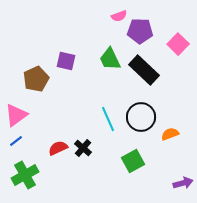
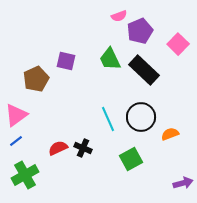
purple pentagon: rotated 25 degrees counterclockwise
black cross: rotated 18 degrees counterclockwise
green square: moved 2 px left, 2 px up
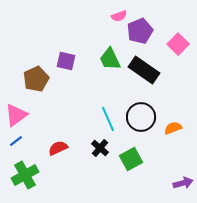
black rectangle: rotated 8 degrees counterclockwise
orange semicircle: moved 3 px right, 6 px up
black cross: moved 17 px right; rotated 18 degrees clockwise
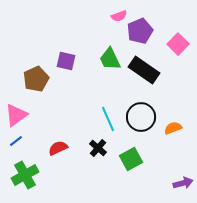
black cross: moved 2 px left
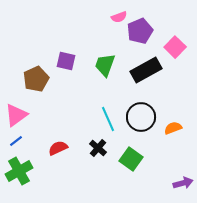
pink semicircle: moved 1 px down
pink square: moved 3 px left, 3 px down
green trapezoid: moved 5 px left, 6 px down; rotated 45 degrees clockwise
black rectangle: moved 2 px right; rotated 64 degrees counterclockwise
green square: rotated 25 degrees counterclockwise
green cross: moved 6 px left, 4 px up
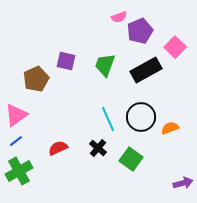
orange semicircle: moved 3 px left
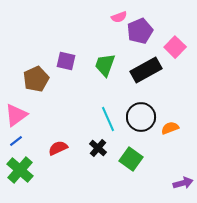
green cross: moved 1 px right, 1 px up; rotated 20 degrees counterclockwise
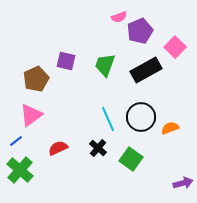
pink triangle: moved 15 px right
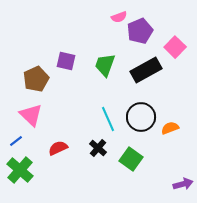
pink triangle: rotated 40 degrees counterclockwise
purple arrow: moved 1 px down
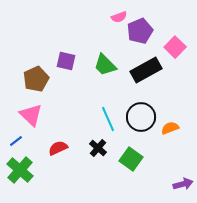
green trapezoid: rotated 65 degrees counterclockwise
